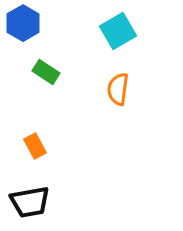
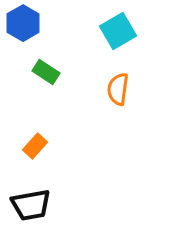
orange rectangle: rotated 70 degrees clockwise
black trapezoid: moved 1 px right, 3 px down
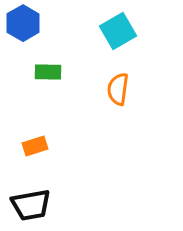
green rectangle: moved 2 px right; rotated 32 degrees counterclockwise
orange rectangle: rotated 30 degrees clockwise
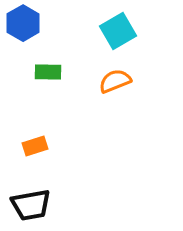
orange semicircle: moved 3 px left, 8 px up; rotated 60 degrees clockwise
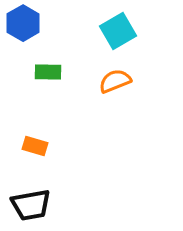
orange rectangle: rotated 35 degrees clockwise
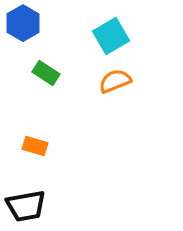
cyan square: moved 7 px left, 5 px down
green rectangle: moved 2 px left, 1 px down; rotated 32 degrees clockwise
black trapezoid: moved 5 px left, 1 px down
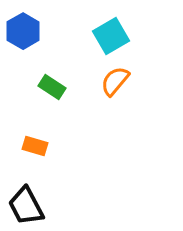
blue hexagon: moved 8 px down
green rectangle: moved 6 px right, 14 px down
orange semicircle: rotated 28 degrees counterclockwise
black trapezoid: rotated 72 degrees clockwise
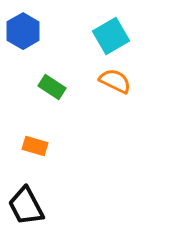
orange semicircle: rotated 76 degrees clockwise
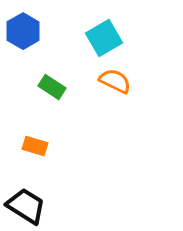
cyan square: moved 7 px left, 2 px down
black trapezoid: rotated 150 degrees clockwise
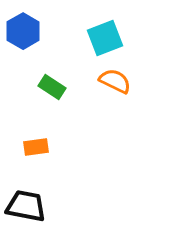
cyan square: moved 1 px right; rotated 9 degrees clockwise
orange rectangle: moved 1 px right, 1 px down; rotated 25 degrees counterclockwise
black trapezoid: rotated 21 degrees counterclockwise
